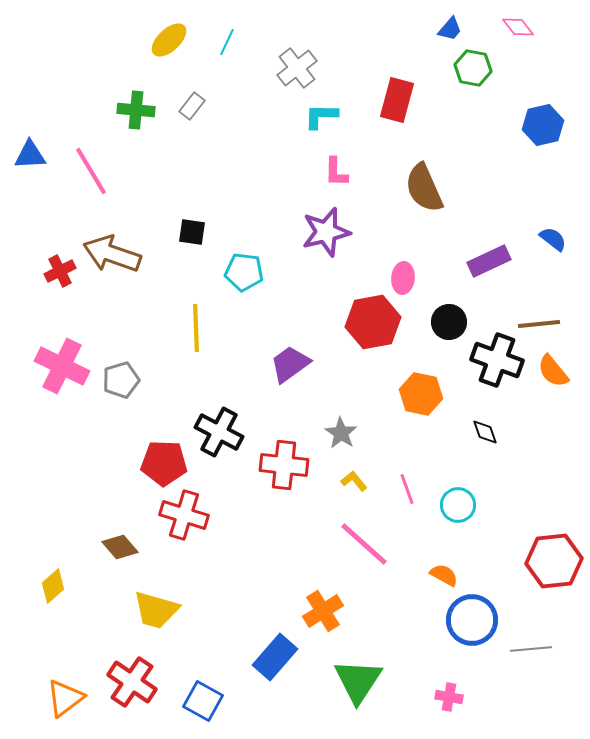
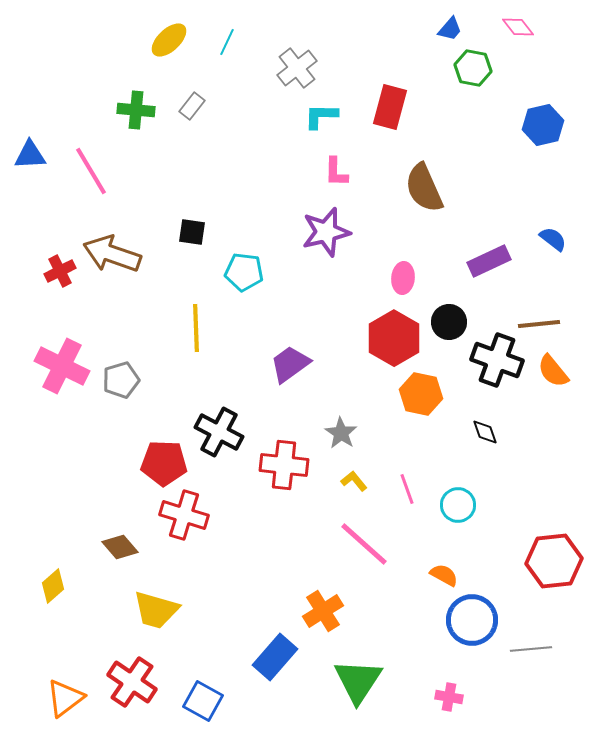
red rectangle at (397, 100): moved 7 px left, 7 px down
red hexagon at (373, 322): moved 21 px right, 16 px down; rotated 20 degrees counterclockwise
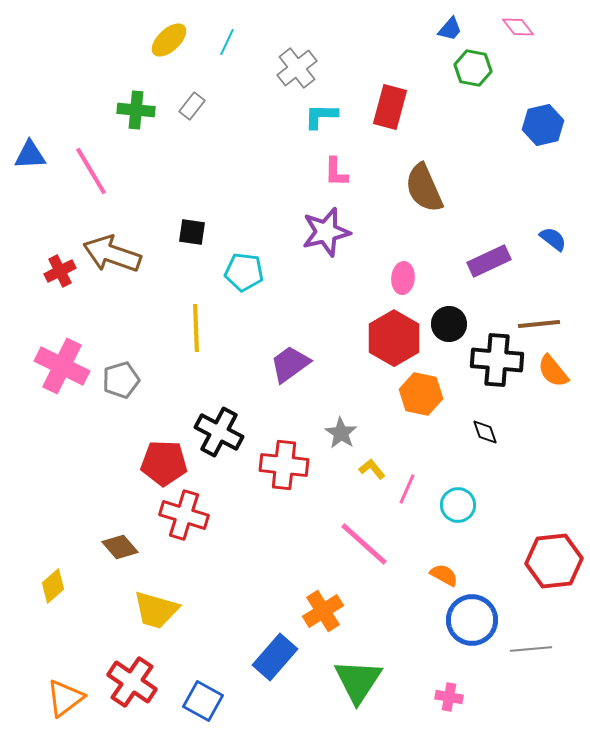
black circle at (449, 322): moved 2 px down
black cross at (497, 360): rotated 15 degrees counterclockwise
yellow L-shape at (354, 481): moved 18 px right, 12 px up
pink line at (407, 489): rotated 44 degrees clockwise
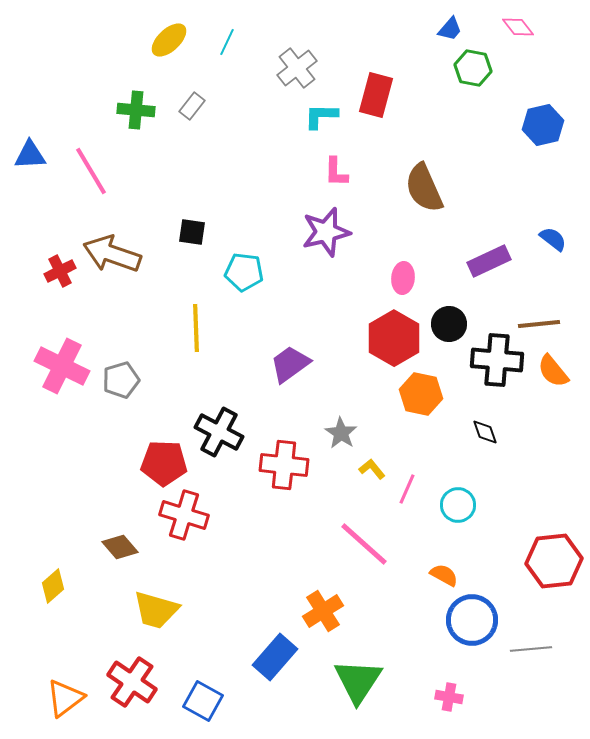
red rectangle at (390, 107): moved 14 px left, 12 px up
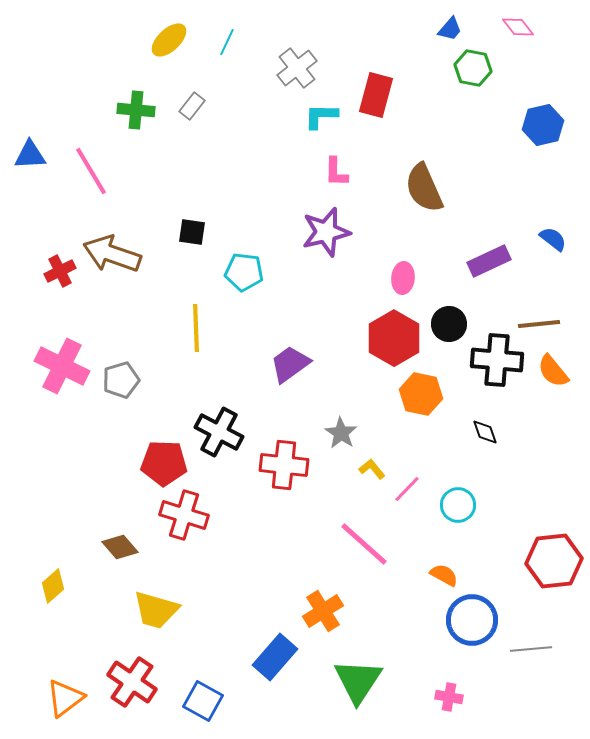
pink line at (407, 489): rotated 20 degrees clockwise
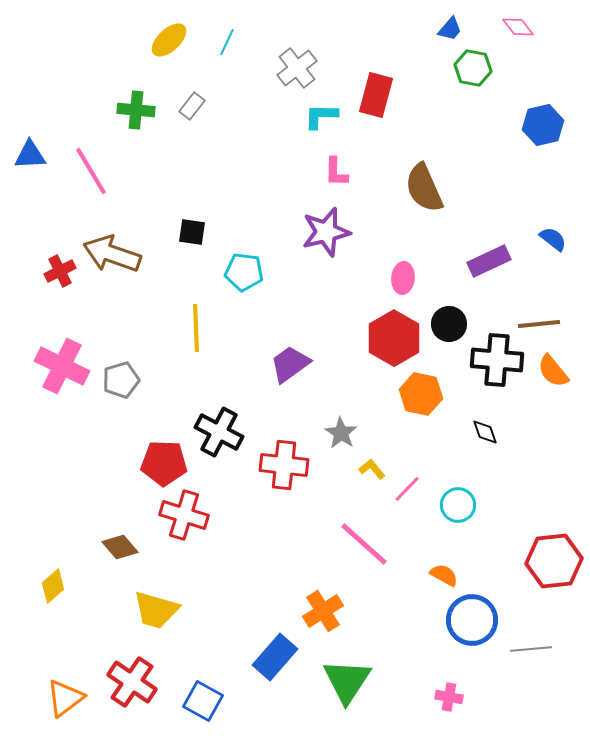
green triangle at (358, 681): moved 11 px left
